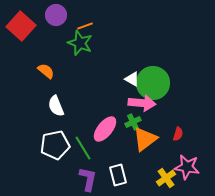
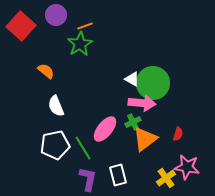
green star: moved 1 px down; rotated 20 degrees clockwise
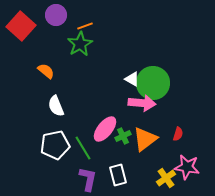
green cross: moved 10 px left, 14 px down
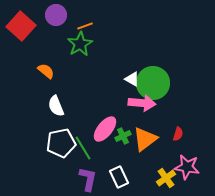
white pentagon: moved 6 px right, 2 px up
white rectangle: moved 1 px right, 2 px down; rotated 10 degrees counterclockwise
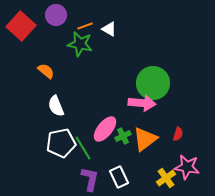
green star: rotated 30 degrees counterclockwise
white triangle: moved 23 px left, 50 px up
purple L-shape: moved 2 px right
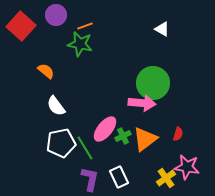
white triangle: moved 53 px right
white semicircle: rotated 15 degrees counterclockwise
green line: moved 2 px right
